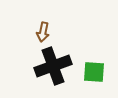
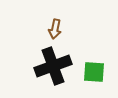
brown arrow: moved 12 px right, 3 px up
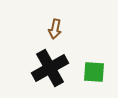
black cross: moved 3 px left, 2 px down; rotated 9 degrees counterclockwise
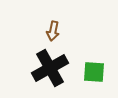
brown arrow: moved 2 px left, 2 px down
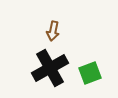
green square: moved 4 px left, 1 px down; rotated 25 degrees counterclockwise
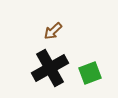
brown arrow: rotated 36 degrees clockwise
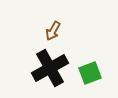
brown arrow: rotated 18 degrees counterclockwise
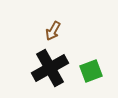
green square: moved 1 px right, 2 px up
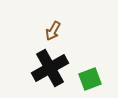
green square: moved 1 px left, 8 px down
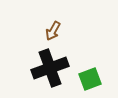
black cross: rotated 9 degrees clockwise
